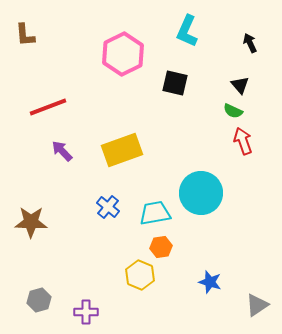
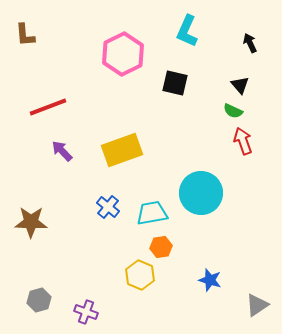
cyan trapezoid: moved 3 px left
blue star: moved 2 px up
purple cross: rotated 20 degrees clockwise
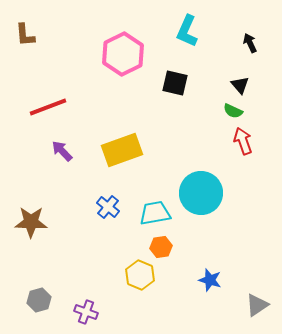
cyan trapezoid: moved 3 px right
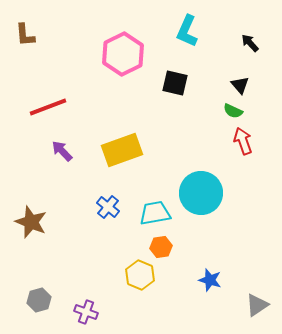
black arrow: rotated 18 degrees counterclockwise
brown star: rotated 20 degrees clockwise
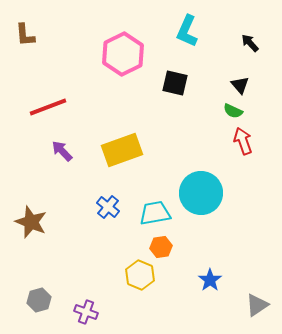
blue star: rotated 20 degrees clockwise
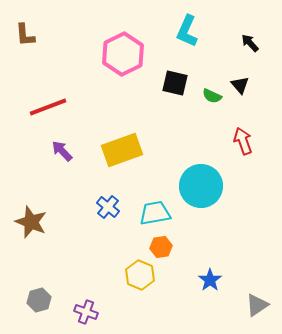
green semicircle: moved 21 px left, 15 px up
cyan circle: moved 7 px up
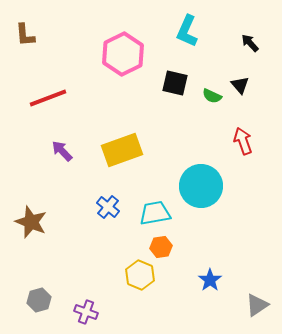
red line: moved 9 px up
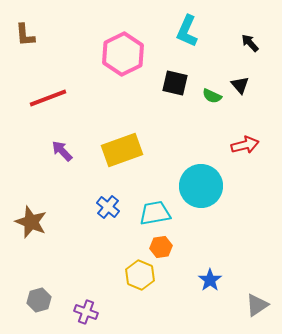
red arrow: moved 2 px right, 4 px down; rotated 96 degrees clockwise
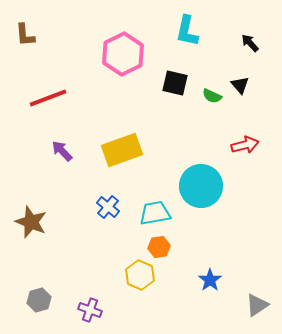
cyan L-shape: rotated 12 degrees counterclockwise
orange hexagon: moved 2 px left
purple cross: moved 4 px right, 2 px up
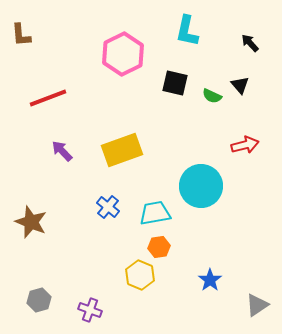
brown L-shape: moved 4 px left
